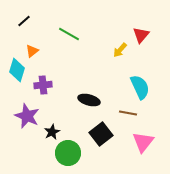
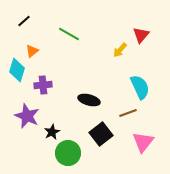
brown line: rotated 30 degrees counterclockwise
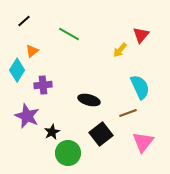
cyan diamond: rotated 15 degrees clockwise
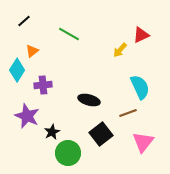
red triangle: rotated 24 degrees clockwise
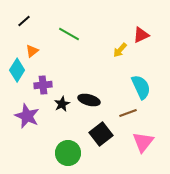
cyan semicircle: moved 1 px right
black star: moved 10 px right, 28 px up
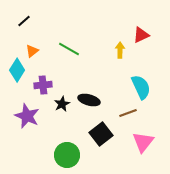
green line: moved 15 px down
yellow arrow: rotated 140 degrees clockwise
green circle: moved 1 px left, 2 px down
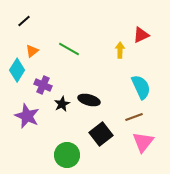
purple cross: rotated 30 degrees clockwise
brown line: moved 6 px right, 4 px down
